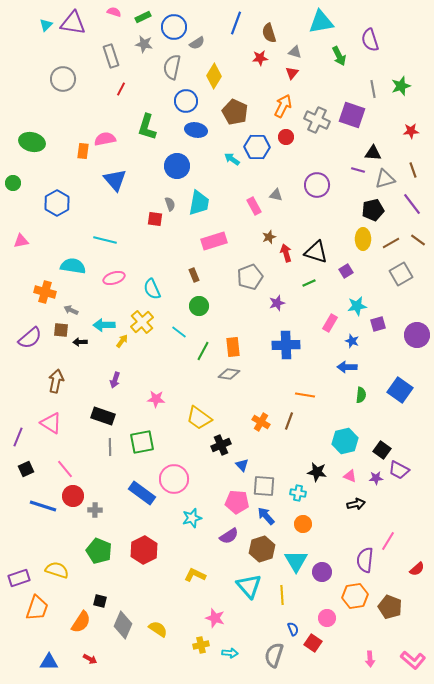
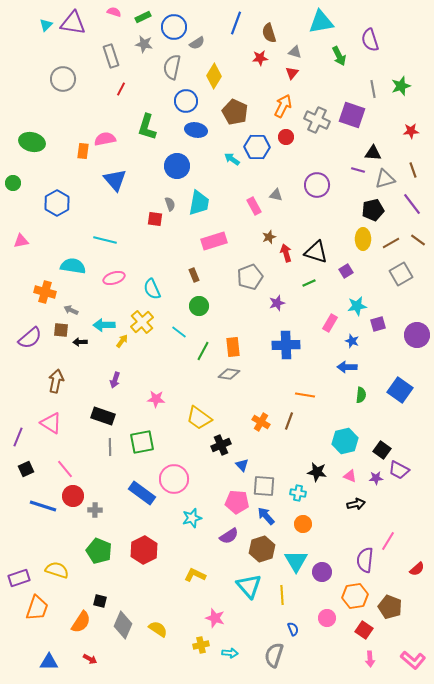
red square at (313, 643): moved 51 px right, 13 px up
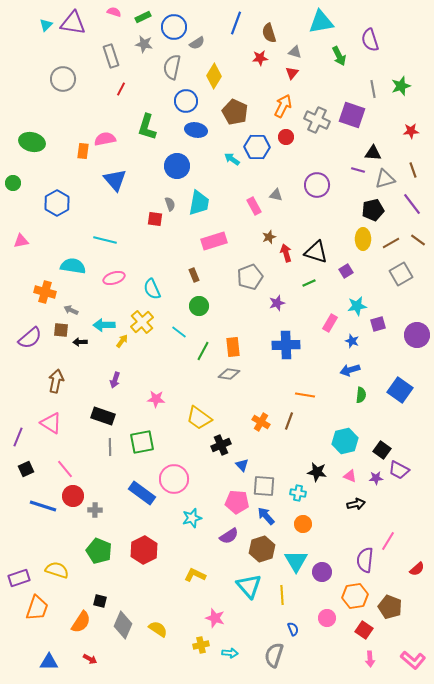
blue arrow at (347, 367): moved 3 px right, 3 px down; rotated 18 degrees counterclockwise
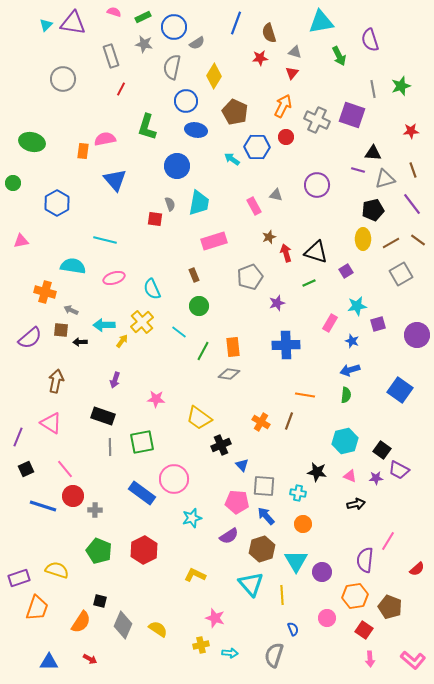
green semicircle at (361, 395): moved 15 px left
cyan triangle at (249, 586): moved 2 px right, 2 px up
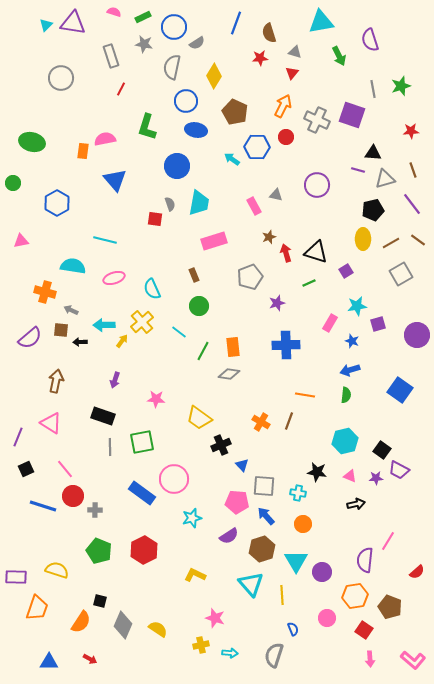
gray circle at (63, 79): moved 2 px left, 1 px up
red semicircle at (417, 569): moved 3 px down
purple rectangle at (19, 578): moved 3 px left, 1 px up; rotated 20 degrees clockwise
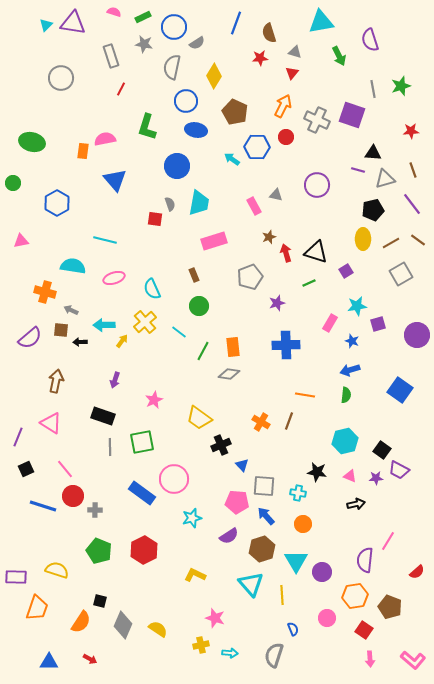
yellow cross at (142, 322): moved 3 px right
pink star at (156, 399): moved 2 px left, 1 px down; rotated 30 degrees counterclockwise
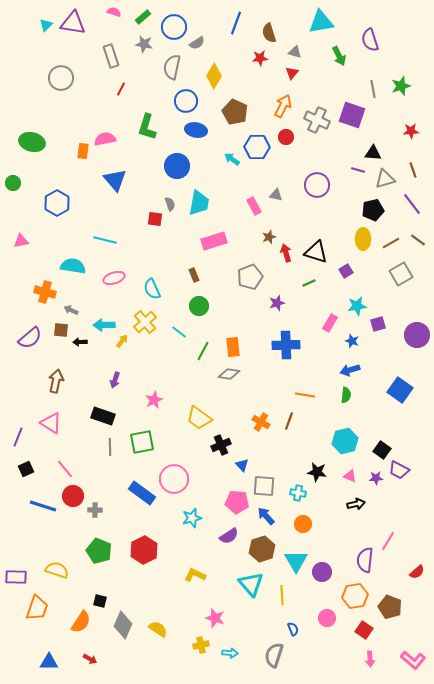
green rectangle at (143, 17): rotated 14 degrees counterclockwise
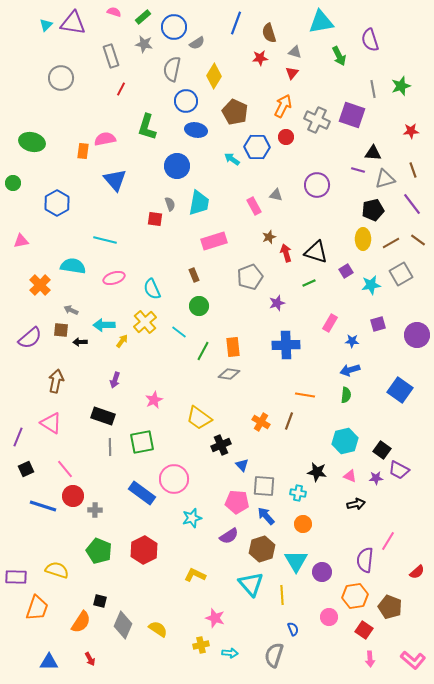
gray semicircle at (172, 67): moved 2 px down
orange cross at (45, 292): moved 5 px left, 7 px up; rotated 30 degrees clockwise
cyan star at (357, 306): moved 14 px right, 21 px up
blue star at (352, 341): rotated 16 degrees counterclockwise
pink circle at (327, 618): moved 2 px right, 1 px up
red arrow at (90, 659): rotated 32 degrees clockwise
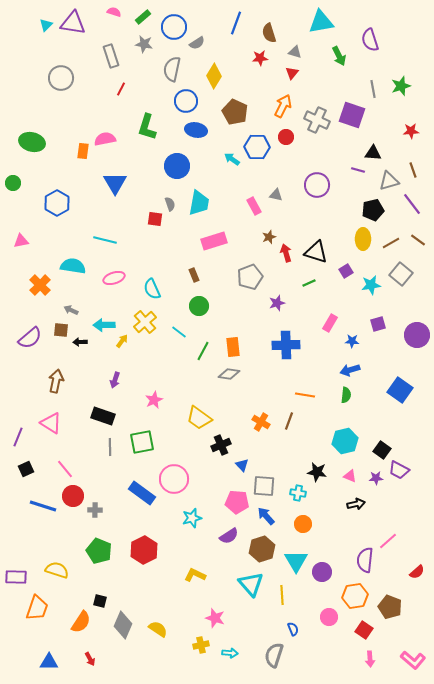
gray triangle at (385, 179): moved 4 px right, 2 px down
blue triangle at (115, 180): moved 3 px down; rotated 10 degrees clockwise
gray square at (401, 274): rotated 20 degrees counterclockwise
pink line at (388, 541): rotated 18 degrees clockwise
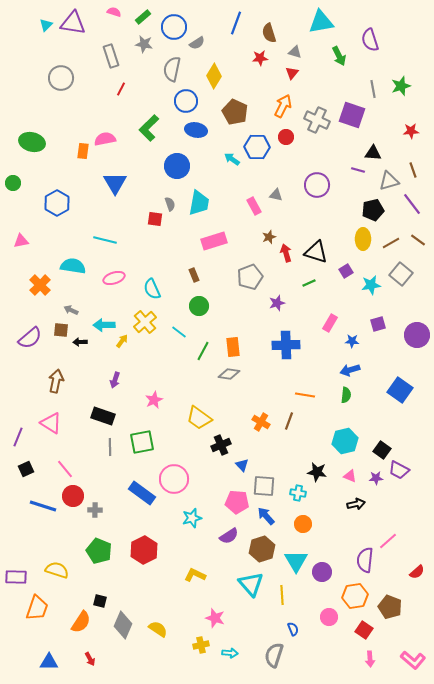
green L-shape at (147, 127): moved 2 px right, 1 px down; rotated 28 degrees clockwise
